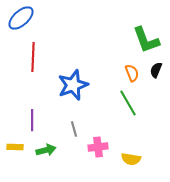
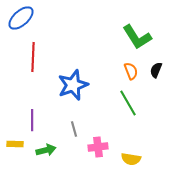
green L-shape: moved 9 px left, 3 px up; rotated 12 degrees counterclockwise
orange semicircle: moved 1 px left, 2 px up
yellow rectangle: moved 3 px up
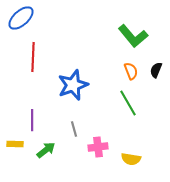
green L-shape: moved 4 px left, 1 px up; rotated 8 degrees counterclockwise
green arrow: rotated 24 degrees counterclockwise
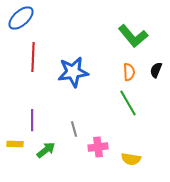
orange semicircle: moved 2 px left, 1 px down; rotated 18 degrees clockwise
blue star: moved 13 px up; rotated 12 degrees clockwise
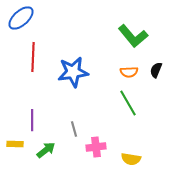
orange semicircle: rotated 90 degrees clockwise
pink cross: moved 2 px left
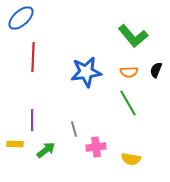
blue star: moved 13 px right
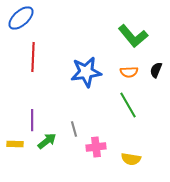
green line: moved 2 px down
green arrow: moved 1 px right, 9 px up
